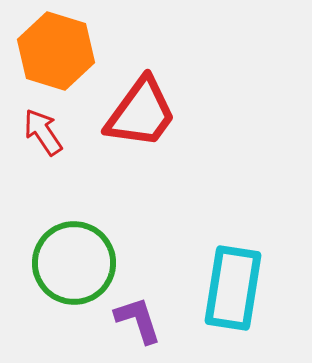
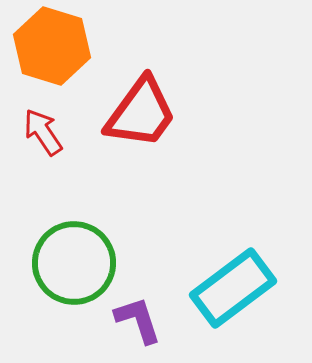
orange hexagon: moved 4 px left, 5 px up
cyan rectangle: rotated 44 degrees clockwise
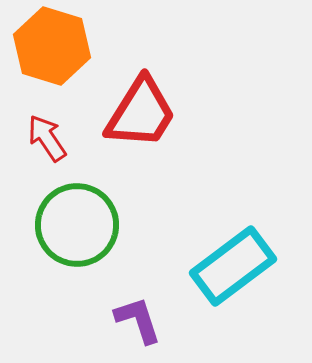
red trapezoid: rotated 4 degrees counterclockwise
red arrow: moved 4 px right, 6 px down
green circle: moved 3 px right, 38 px up
cyan rectangle: moved 22 px up
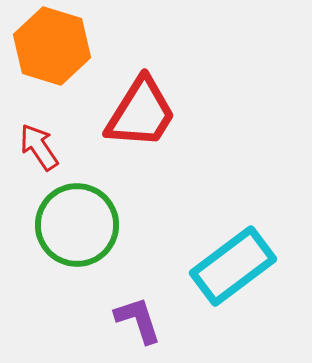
red arrow: moved 8 px left, 9 px down
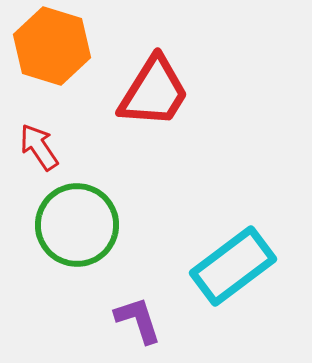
red trapezoid: moved 13 px right, 21 px up
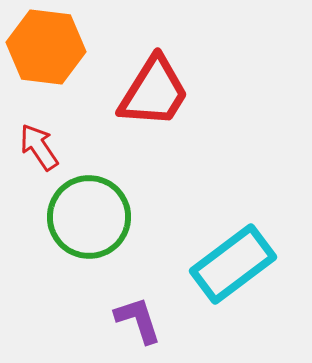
orange hexagon: moved 6 px left, 1 px down; rotated 10 degrees counterclockwise
green circle: moved 12 px right, 8 px up
cyan rectangle: moved 2 px up
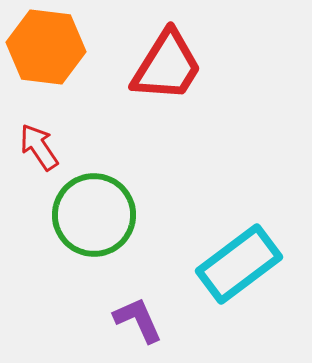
red trapezoid: moved 13 px right, 26 px up
green circle: moved 5 px right, 2 px up
cyan rectangle: moved 6 px right
purple L-shape: rotated 6 degrees counterclockwise
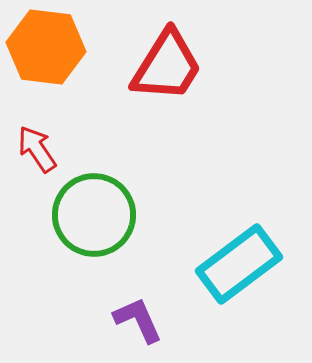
red arrow: moved 2 px left, 2 px down
